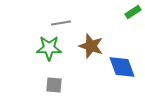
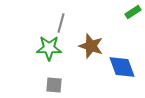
gray line: rotated 66 degrees counterclockwise
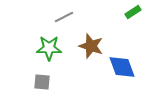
gray line: moved 3 px right, 6 px up; rotated 48 degrees clockwise
gray square: moved 12 px left, 3 px up
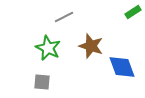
green star: moved 1 px left; rotated 25 degrees clockwise
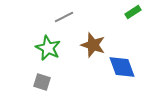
brown star: moved 2 px right, 1 px up
gray square: rotated 12 degrees clockwise
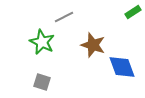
green star: moved 6 px left, 6 px up
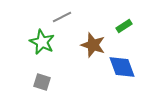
green rectangle: moved 9 px left, 14 px down
gray line: moved 2 px left
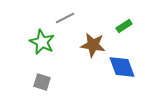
gray line: moved 3 px right, 1 px down
brown star: rotated 10 degrees counterclockwise
